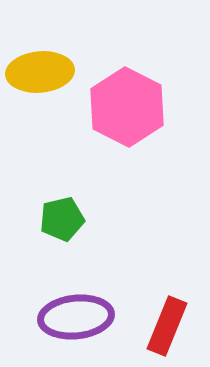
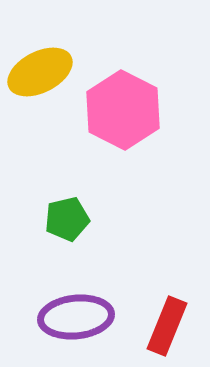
yellow ellipse: rotated 22 degrees counterclockwise
pink hexagon: moved 4 px left, 3 px down
green pentagon: moved 5 px right
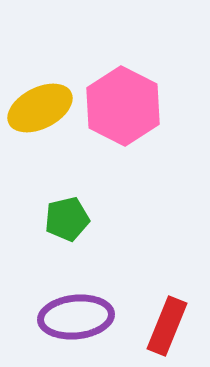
yellow ellipse: moved 36 px down
pink hexagon: moved 4 px up
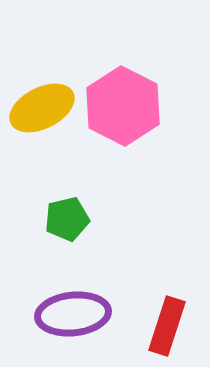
yellow ellipse: moved 2 px right
purple ellipse: moved 3 px left, 3 px up
red rectangle: rotated 4 degrees counterclockwise
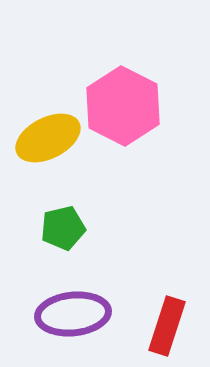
yellow ellipse: moved 6 px right, 30 px down
green pentagon: moved 4 px left, 9 px down
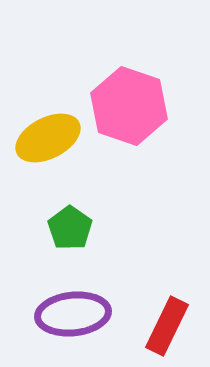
pink hexagon: moved 6 px right; rotated 8 degrees counterclockwise
green pentagon: moved 7 px right; rotated 24 degrees counterclockwise
red rectangle: rotated 8 degrees clockwise
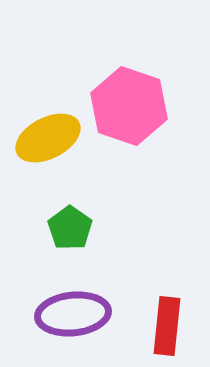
red rectangle: rotated 20 degrees counterclockwise
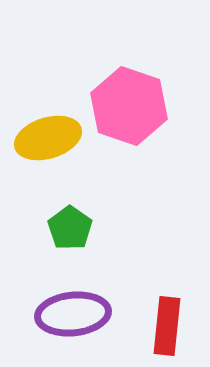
yellow ellipse: rotated 10 degrees clockwise
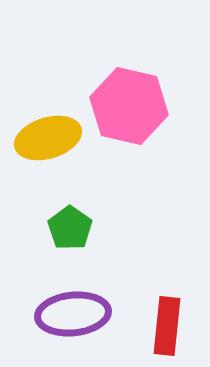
pink hexagon: rotated 6 degrees counterclockwise
